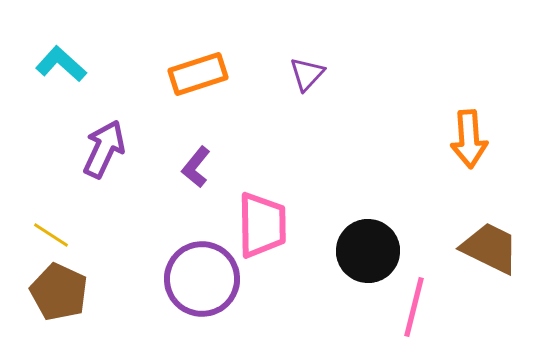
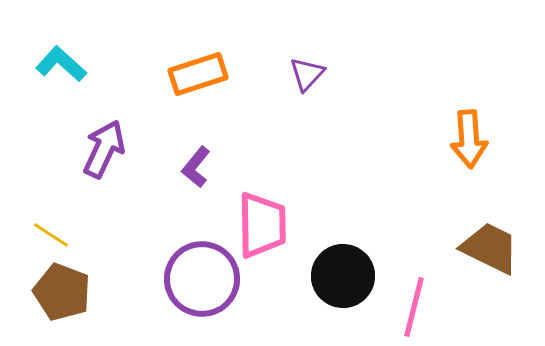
black circle: moved 25 px left, 25 px down
brown pentagon: moved 3 px right; rotated 4 degrees counterclockwise
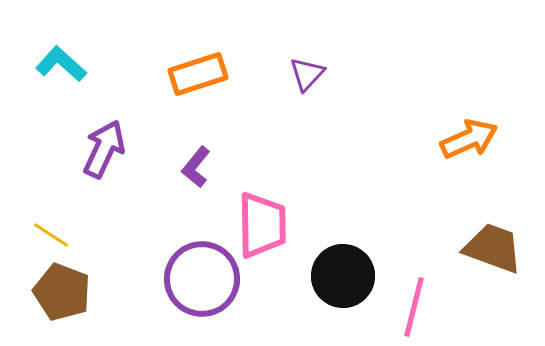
orange arrow: rotated 110 degrees counterclockwise
brown trapezoid: moved 3 px right; rotated 6 degrees counterclockwise
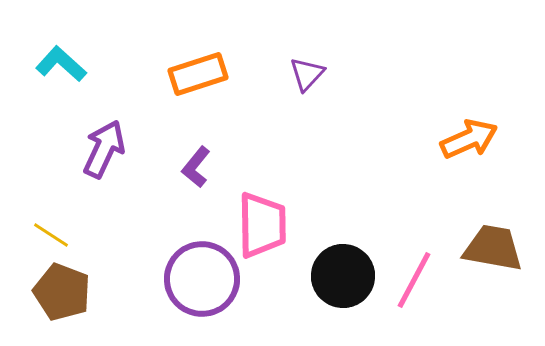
brown trapezoid: rotated 10 degrees counterclockwise
pink line: moved 27 px up; rotated 14 degrees clockwise
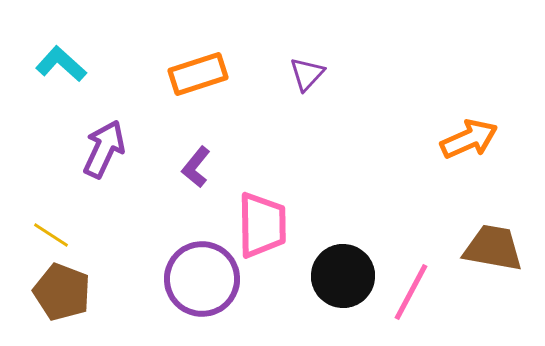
pink line: moved 3 px left, 12 px down
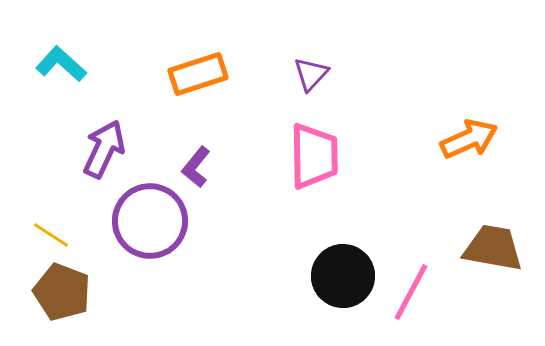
purple triangle: moved 4 px right
pink trapezoid: moved 52 px right, 69 px up
purple circle: moved 52 px left, 58 px up
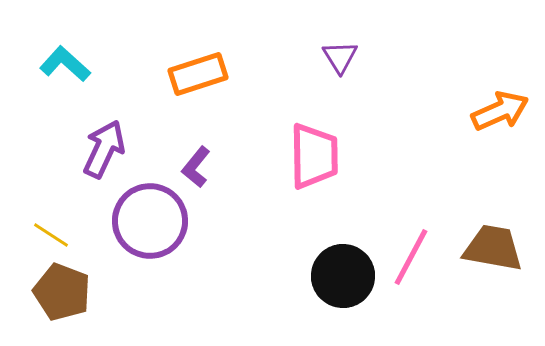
cyan L-shape: moved 4 px right
purple triangle: moved 29 px right, 17 px up; rotated 15 degrees counterclockwise
orange arrow: moved 31 px right, 28 px up
pink line: moved 35 px up
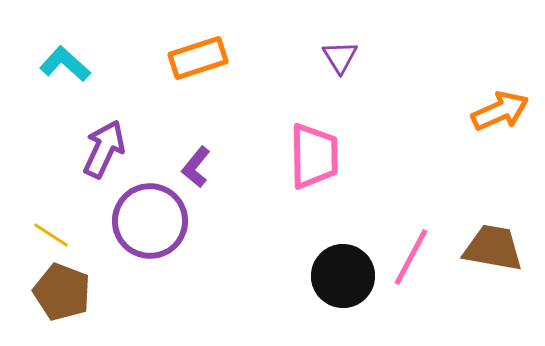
orange rectangle: moved 16 px up
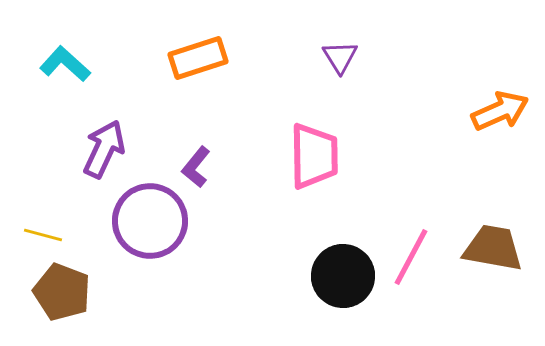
yellow line: moved 8 px left; rotated 18 degrees counterclockwise
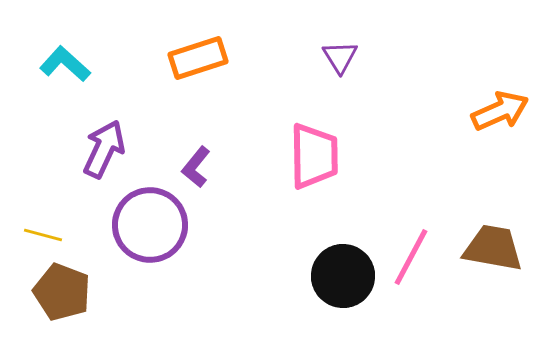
purple circle: moved 4 px down
